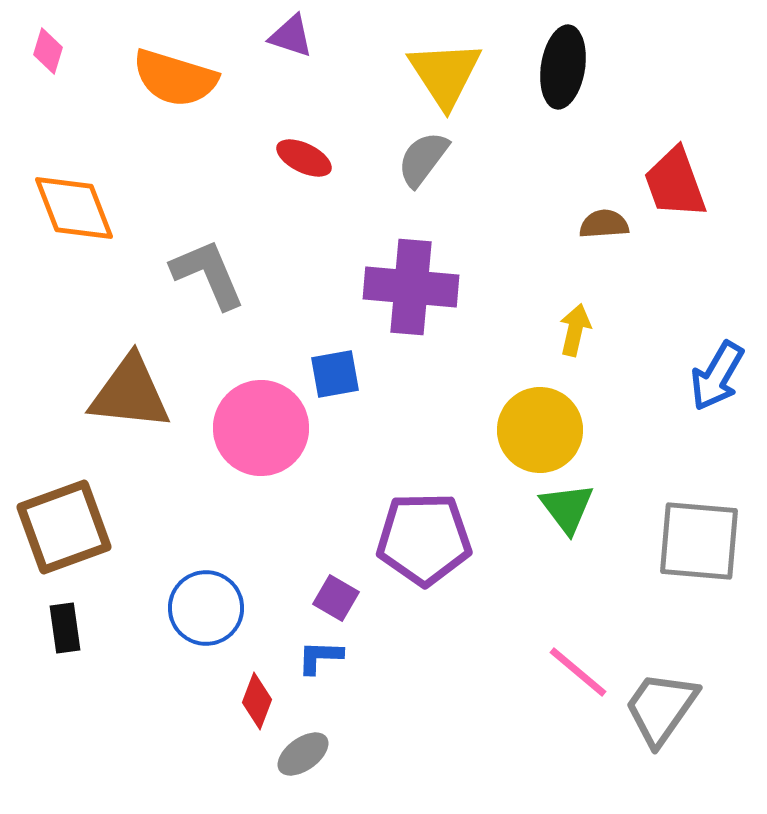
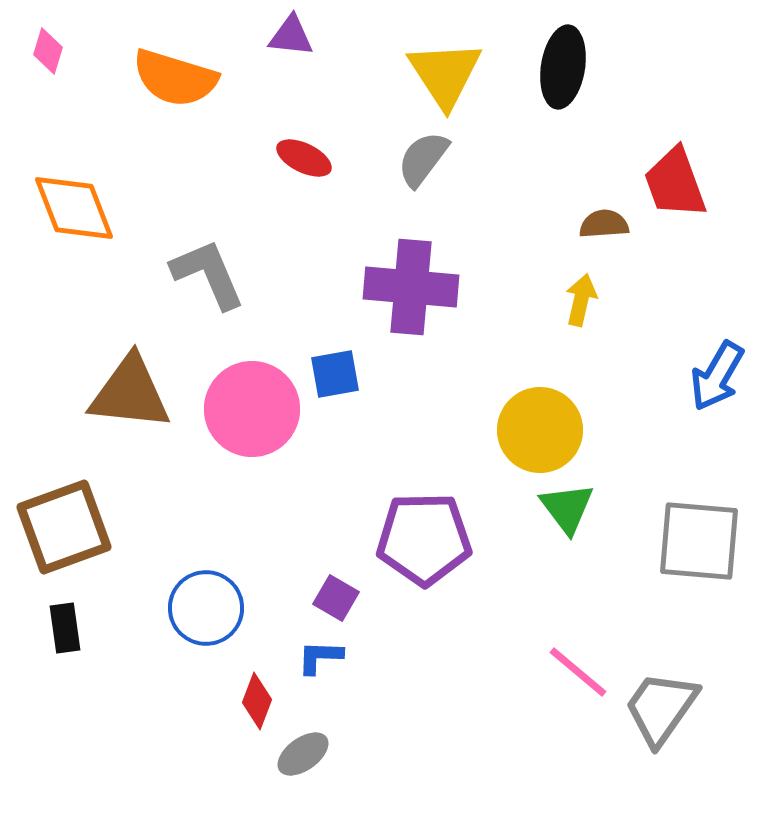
purple triangle: rotated 12 degrees counterclockwise
yellow arrow: moved 6 px right, 30 px up
pink circle: moved 9 px left, 19 px up
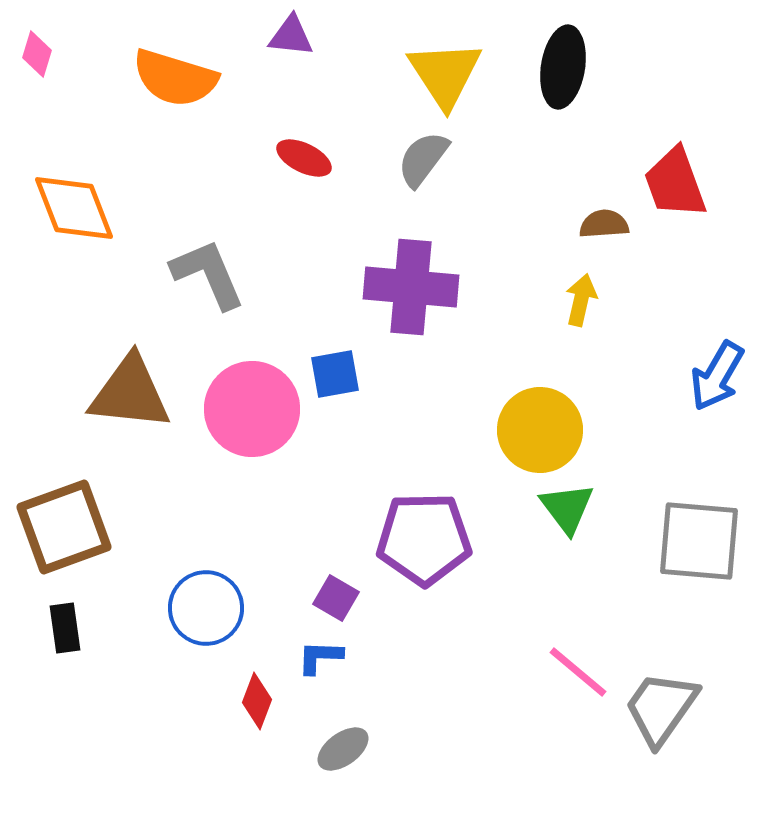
pink diamond: moved 11 px left, 3 px down
gray ellipse: moved 40 px right, 5 px up
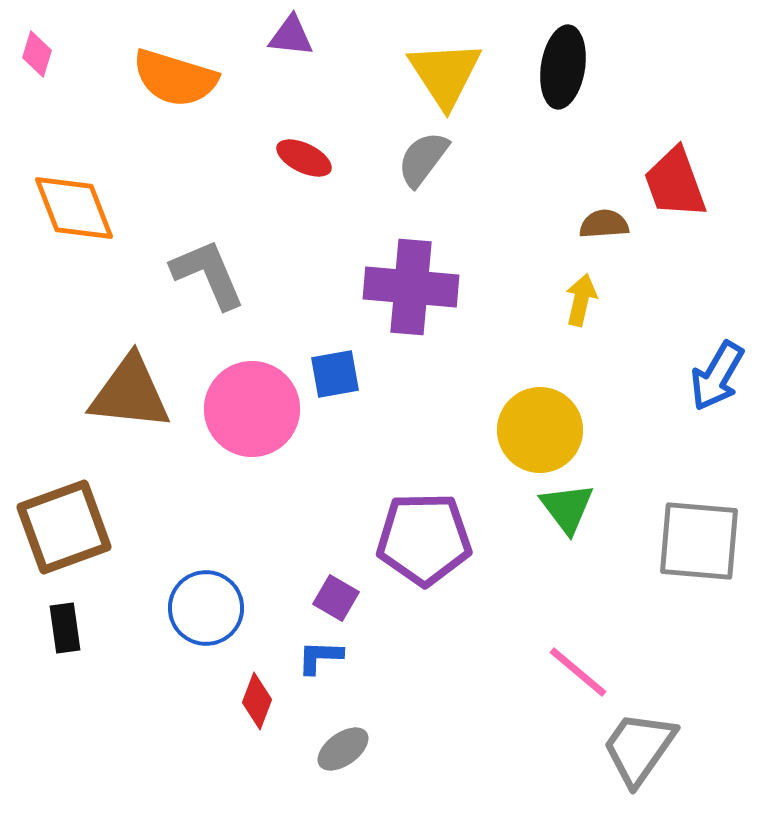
gray trapezoid: moved 22 px left, 40 px down
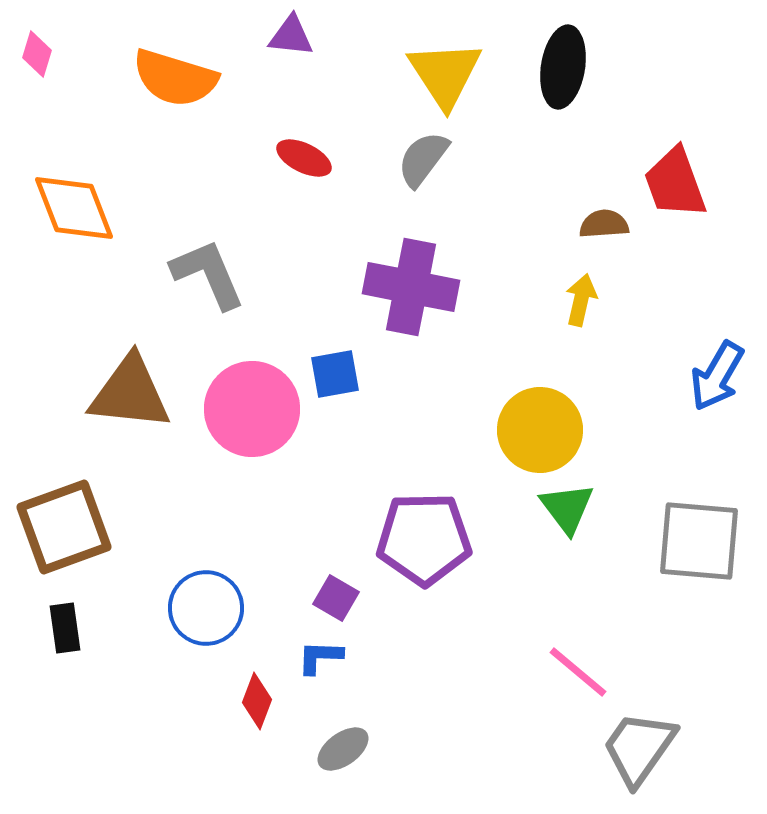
purple cross: rotated 6 degrees clockwise
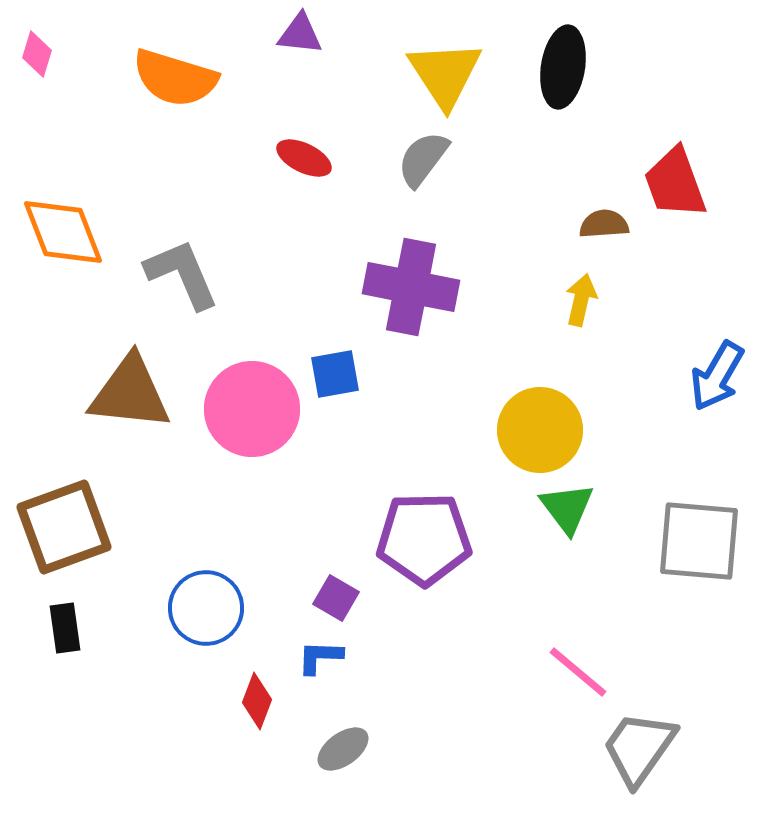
purple triangle: moved 9 px right, 2 px up
orange diamond: moved 11 px left, 24 px down
gray L-shape: moved 26 px left
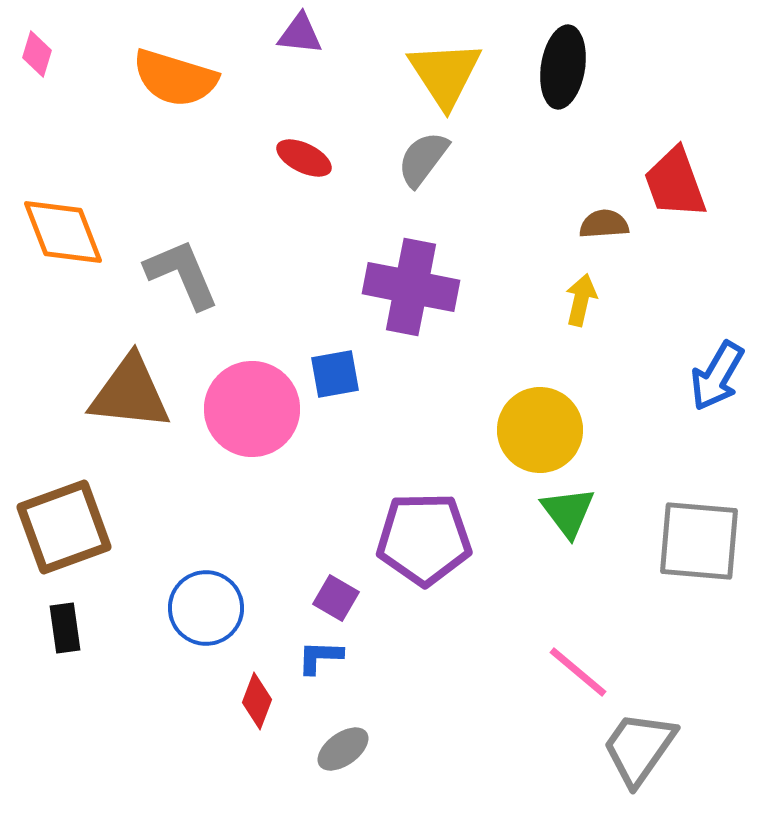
green triangle: moved 1 px right, 4 px down
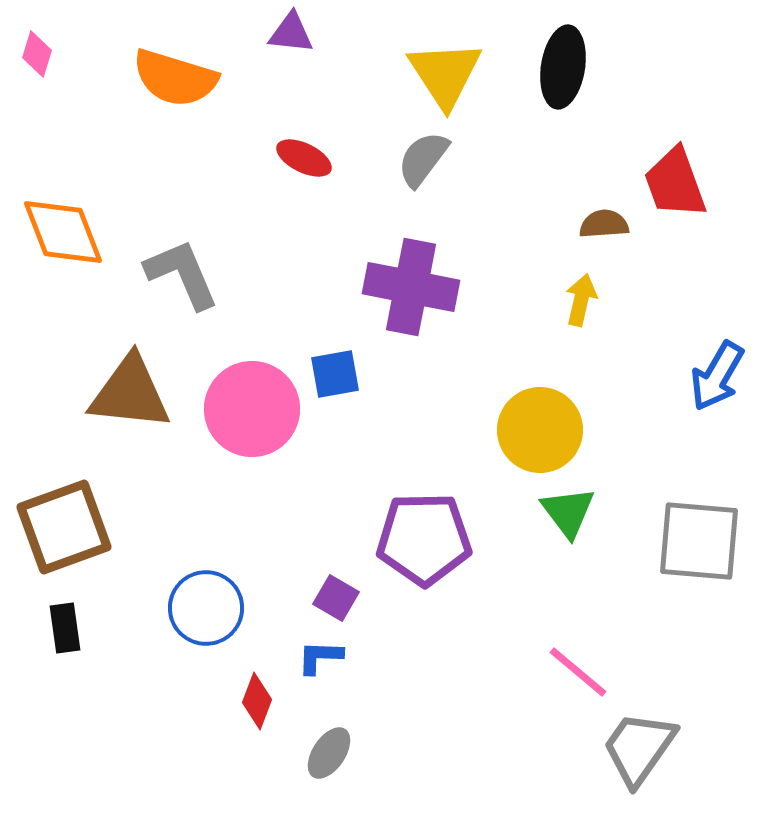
purple triangle: moved 9 px left, 1 px up
gray ellipse: moved 14 px left, 4 px down; rotated 20 degrees counterclockwise
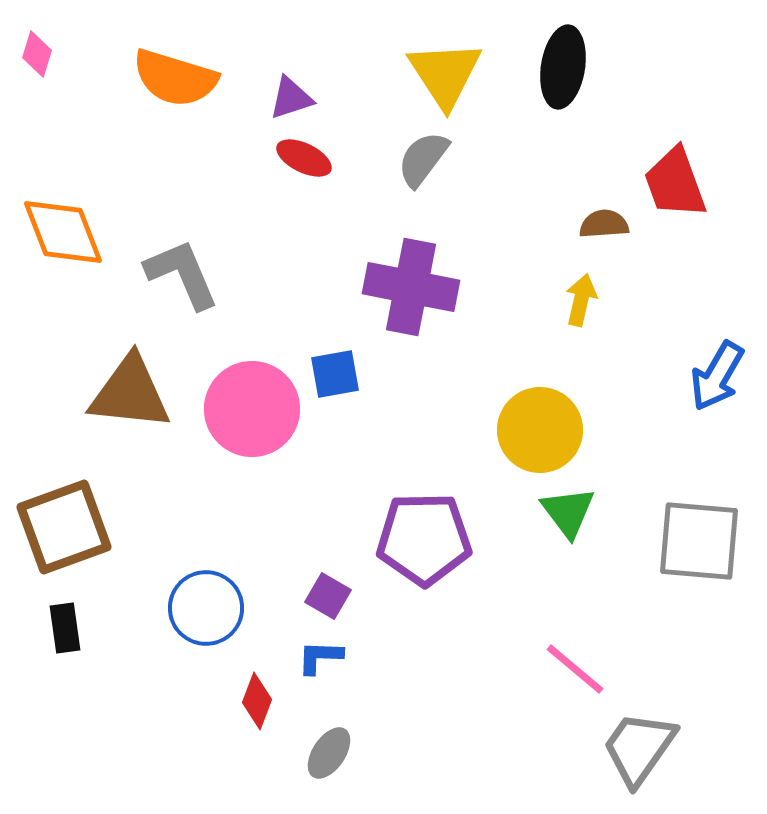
purple triangle: moved 65 px down; rotated 24 degrees counterclockwise
purple square: moved 8 px left, 2 px up
pink line: moved 3 px left, 3 px up
